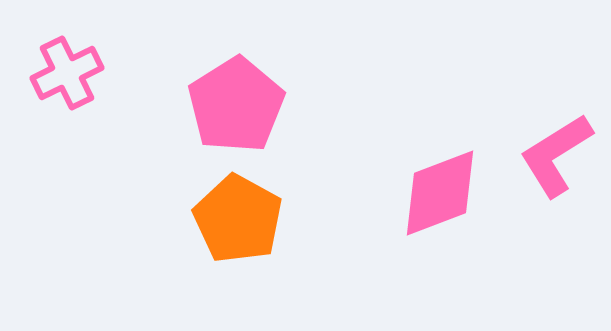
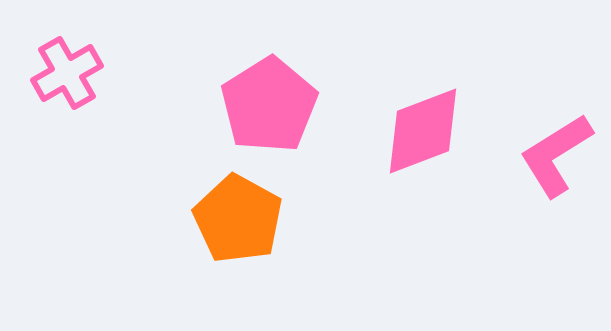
pink cross: rotated 4 degrees counterclockwise
pink pentagon: moved 33 px right
pink diamond: moved 17 px left, 62 px up
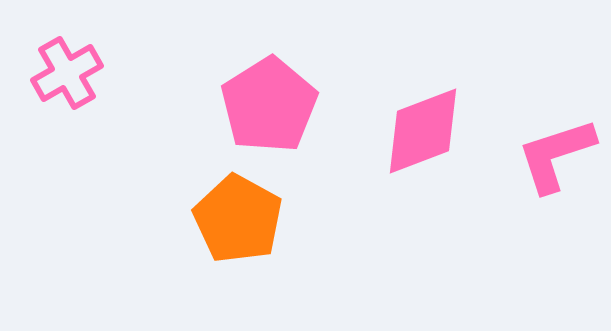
pink L-shape: rotated 14 degrees clockwise
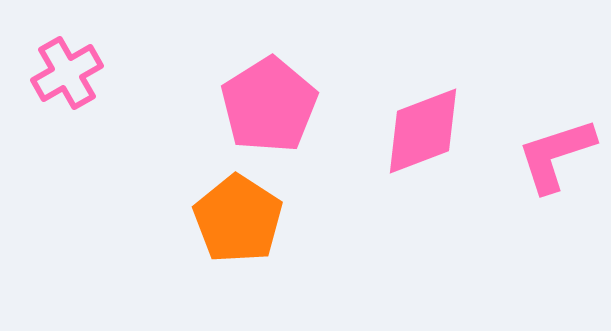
orange pentagon: rotated 4 degrees clockwise
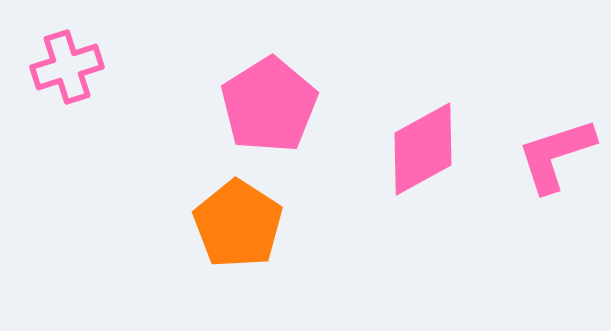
pink cross: moved 6 px up; rotated 12 degrees clockwise
pink diamond: moved 18 px down; rotated 8 degrees counterclockwise
orange pentagon: moved 5 px down
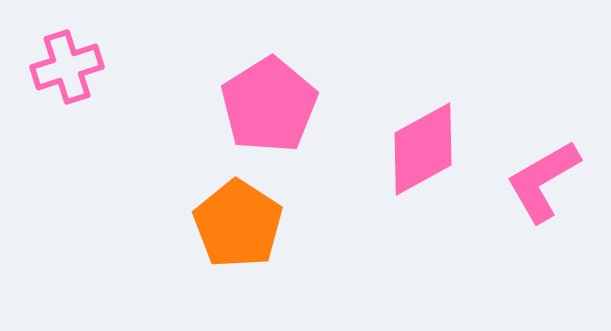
pink L-shape: moved 13 px left, 26 px down; rotated 12 degrees counterclockwise
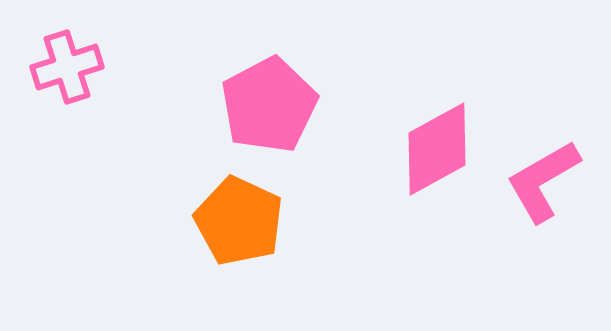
pink pentagon: rotated 4 degrees clockwise
pink diamond: moved 14 px right
orange pentagon: moved 1 px right, 3 px up; rotated 8 degrees counterclockwise
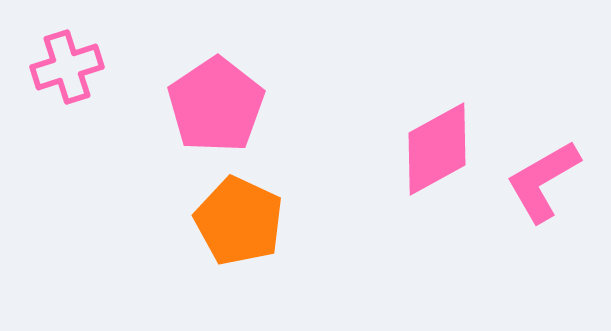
pink pentagon: moved 53 px left; rotated 6 degrees counterclockwise
